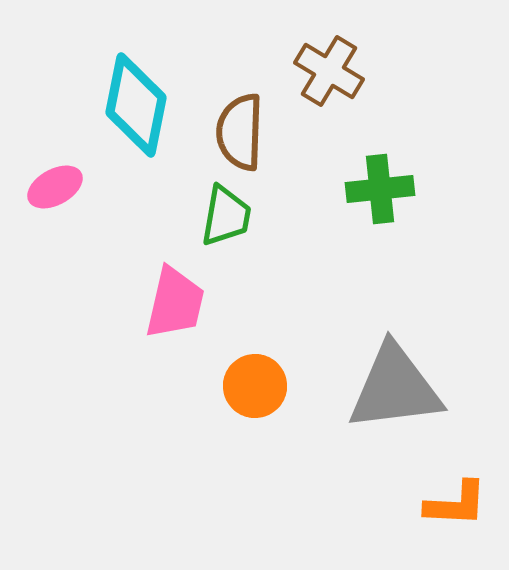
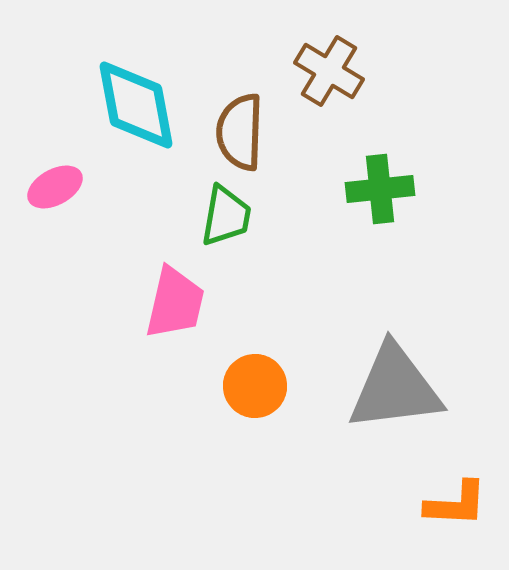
cyan diamond: rotated 22 degrees counterclockwise
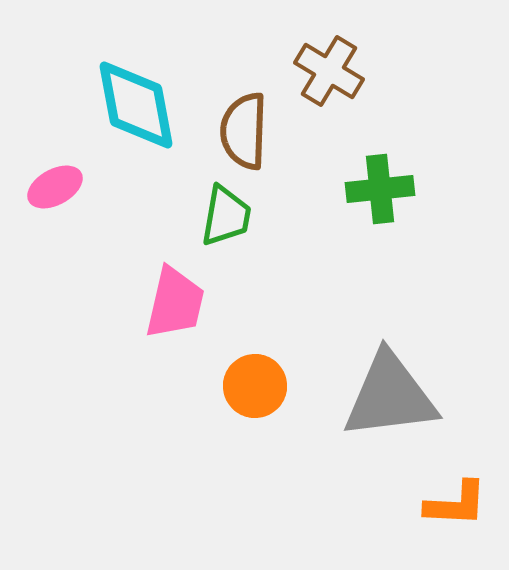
brown semicircle: moved 4 px right, 1 px up
gray triangle: moved 5 px left, 8 px down
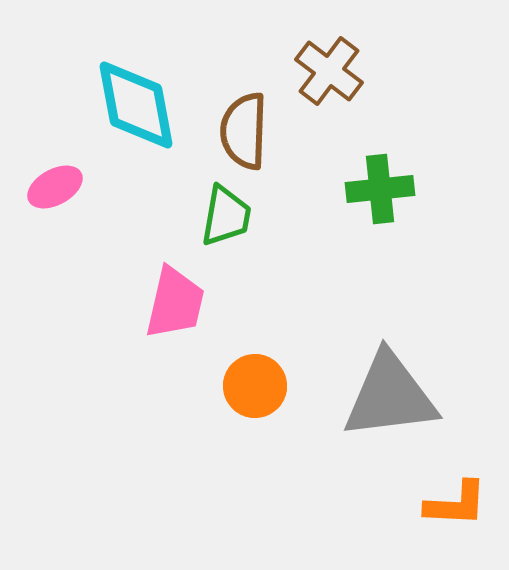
brown cross: rotated 6 degrees clockwise
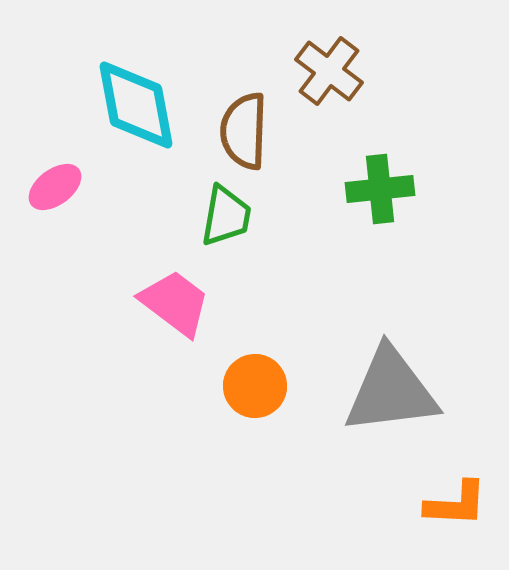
pink ellipse: rotated 8 degrees counterclockwise
pink trapezoid: rotated 66 degrees counterclockwise
gray triangle: moved 1 px right, 5 px up
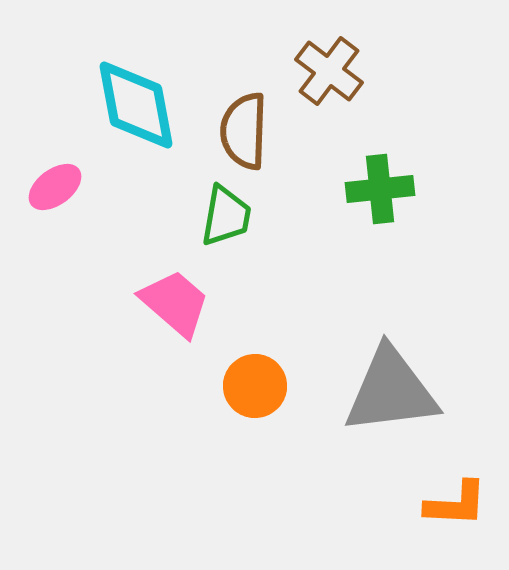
pink trapezoid: rotated 4 degrees clockwise
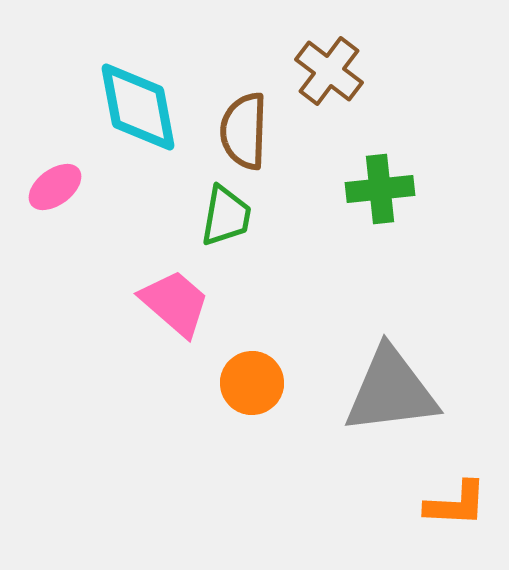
cyan diamond: moved 2 px right, 2 px down
orange circle: moved 3 px left, 3 px up
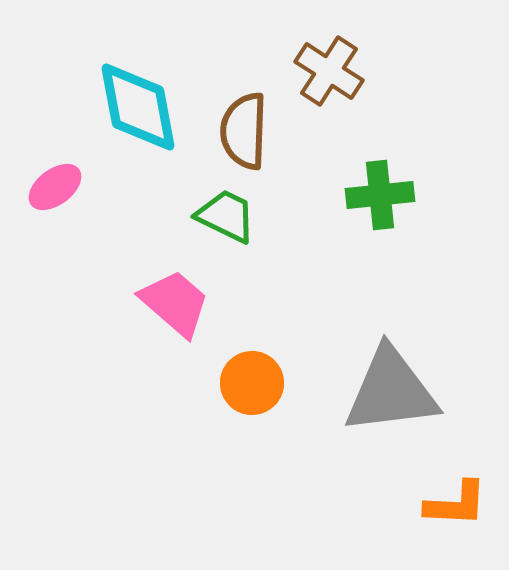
brown cross: rotated 4 degrees counterclockwise
green cross: moved 6 px down
green trapezoid: rotated 74 degrees counterclockwise
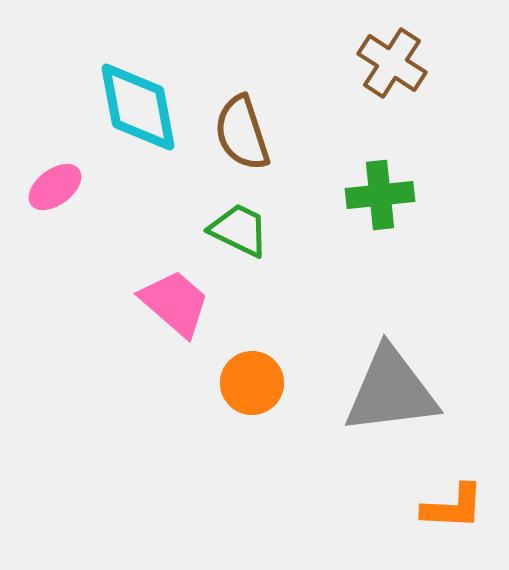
brown cross: moved 63 px right, 8 px up
brown semicircle: moved 2 px left, 2 px down; rotated 20 degrees counterclockwise
green trapezoid: moved 13 px right, 14 px down
orange L-shape: moved 3 px left, 3 px down
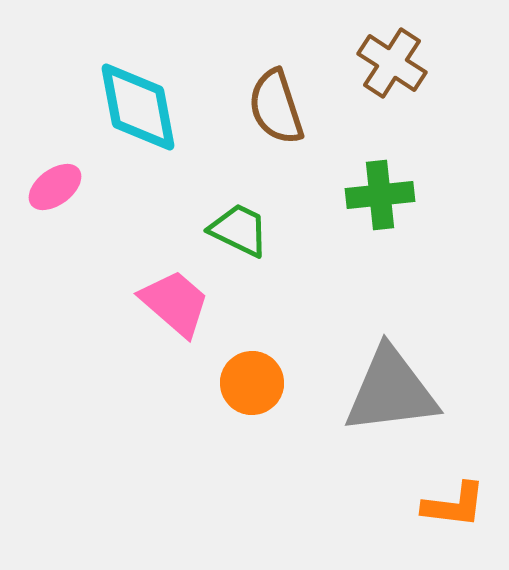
brown semicircle: moved 34 px right, 26 px up
orange L-shape: moved 1 px right, 2 px up; rotated 4 degrees clockwise
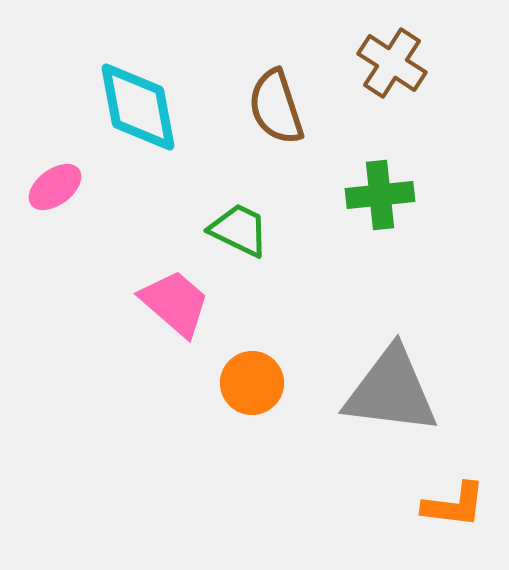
gray triangle: rotated 14 degrees clockwise
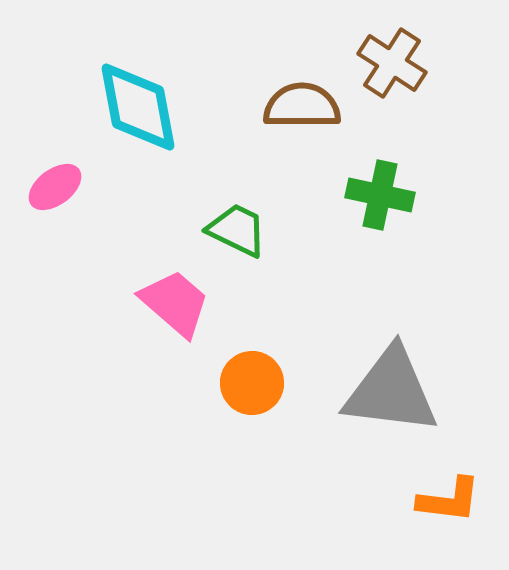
brown semicircle: moved 26 px right, 1 px up; rotated 108 degrees clockwise
green cross: rotated 18 degrees clockwise
green trapezoid: moved 2 px left
orange L-shape: moved 5 px left, 5 px up
